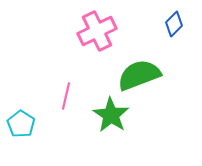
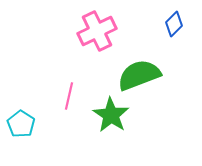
pink line: moved 3 px right
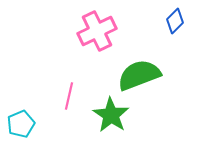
blue diamond: moved 1 px right, 3 px up
cyan pentagon: rotated 16 degrees clockwise
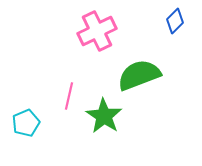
green star: moved 7 px left, 1 px down
cyan pentagon: moved 5 px right, 1 px up
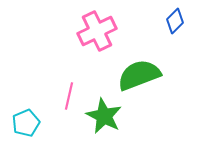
green star: rotated 6 degrees counterclockwise
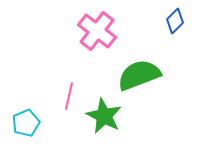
pink cross: rotated 27 degrees counterclockwise
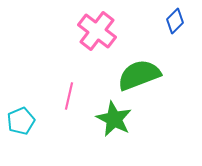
green star: moved 10 px right, 3 px down
cyan pentagon: moved 5 px left, 2 px up
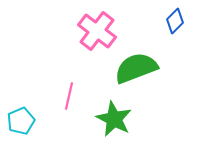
green semicircle: moved 3 px left, 7 px up
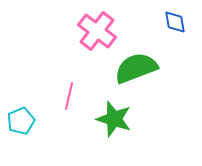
blue diamond: moved 1 px down; rotated 55 degrees counterclockwise
green star: rotated 9 degrees counterclockwise
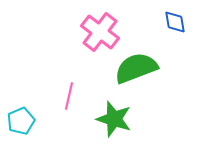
pink cross: moved 3 px right, 1 px down
